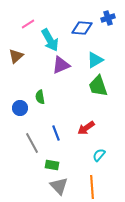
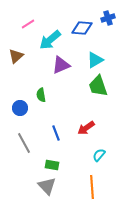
cyan arrow: rotated 80 degrees clockwise
green semicircle: moved 1 px right, 2 px up
gray line: moved 8 px left
gray triangle: moved 12 px left
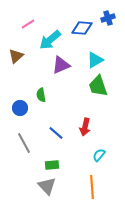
red arrow: moved 1 px left, 1 px up; rotated 42 degrees counterclockwise
blue line: rotated 28 degrees counterclockwise
green rectangle: rotated 16 degrees counterclockwise
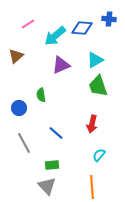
blue cross: moved 1 px right, 1 px down; rotated 24 degrees clockwise
cyan arrow: moved 5 px right, 4 px up
blue circle: moved 1 px left
red arrow: moved 7 px right, 3 px up
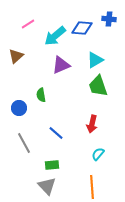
cyan semicircle: moved 1 px left, 1 px up
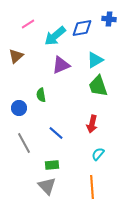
blue diamond: rotated 15 degrees counterclockwise
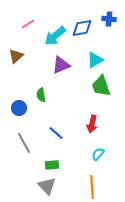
green trapezoid: moved 3 px right
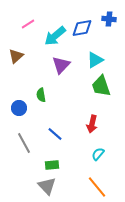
purple triangle: rotated 24 degrees counterclockwise
blue line: moved 1 px left, 1 px down
orange line: moved 5 px right; rotated 35 degrees counterclockwise
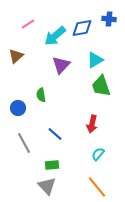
blue circle: moved 1 px left
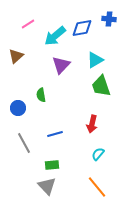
blue line: rotated 56 degrees counterclockwise
